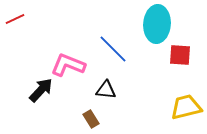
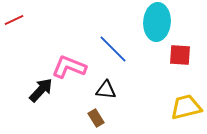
red line: moved 1 px left, 1 px down
cyan ellipse: moved 2 px up
pink L-shape: moved 1 px right, 2 px down
brown rectangle: moved 5 px right, 1 px up
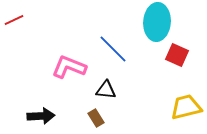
red square: moved 3 px left; rotated 20 degrees clockwise
black arrow: moved 26 px down; rotated 44 degrees clockwise
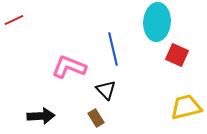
blue line: rotated 32 degrees clockwise
black triangle: rotated 40 degrees clockwise
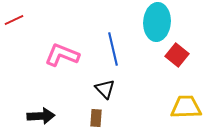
red square: rotated 15 degrees clockwise
pink L-shape: moved 7 px left, 12 px up
black triangle: moved 1 px left, 1 px up
yellow trapezoid: rotated 12 degrees clockwise
brown rectangle: rotated 36 degrees clockwise
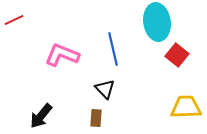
cyan ellipse: rotated 12 degrees counterclockwise
black arrow: rotated 132 degrees clockwise
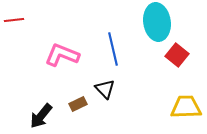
red line: rotated 18 degrees clockwise
brown rectangle: moved 18 px left, 14 px up; rotated 60 degrees clockwise
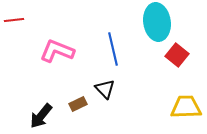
pink L-shape: moved 5 px left, 4 px up
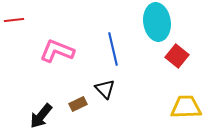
red square: moved 1 px down
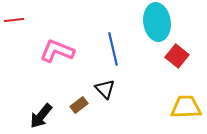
brown rectangle: moved 1 px right, 1 px down; rotated 12 degrees counterclockwise
